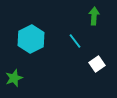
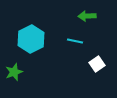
green arrow: moved 7 px left; rotated 96 degrees counterclockwise
cyan line: rotated 42 degrees counterclockwise
green star: moved 6 px up
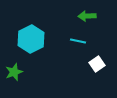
cyan line: moved 3 px right
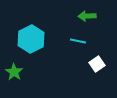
green star: rotated 18 degrees counterclockwise
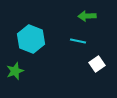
cyan hexagon: rotated 12 degrees counterclockwise
green star: moved 1 px right, 1 px up; rotated 18 degrees clockwise
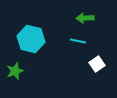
green arrow: moved 2 px left, 2 px down
cyan hexagon: rotated 8 degrees counterclockwise
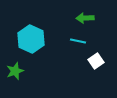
cyan hexagon: rotated 12 degrees clockwise
white square: moved 1 px left, 3 px up
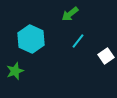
green arrow: moved 15 px left, 4 px up; rotated 36 degrees counterclockwise
cyan line: rotated 63 degrees counterclockwise
white square: moved 10 px right, 5 px up
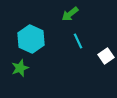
cyan line: rotated 63 degrees counterclockwise
green star: moved 5 px right, 3 px up
